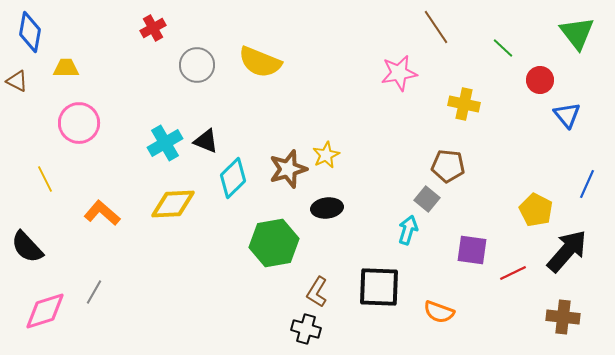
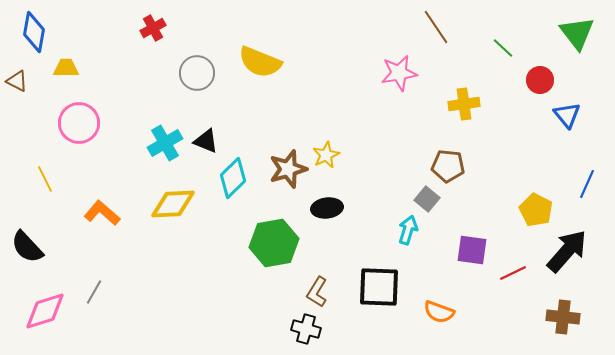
blue diamond: moved 4 px right
gray circle: moved 8 px down
yellow cross: rotated 20 degrees counterclockwise
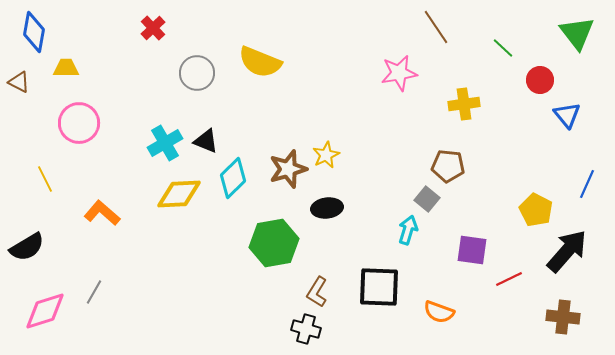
red cross: rotated 15 degrees counterclockwise
brown triangle: moved 2 px right, 1 px down
yellow diamond: moved 6 px right, 10 px up
black semicircle: rotated 78 degrees counterclockwise
red line: moved 4 px left, 6 px down
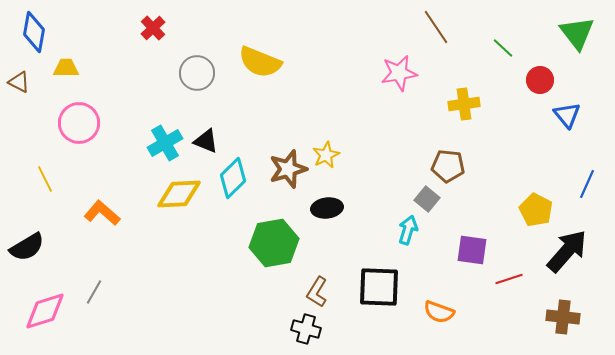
red line: rotated 8 degrees clockwise
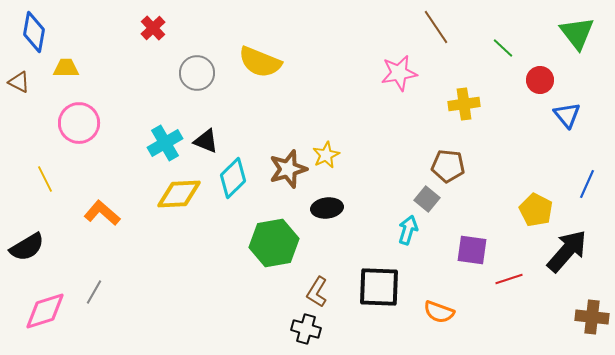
brown cross: moved 29 px right
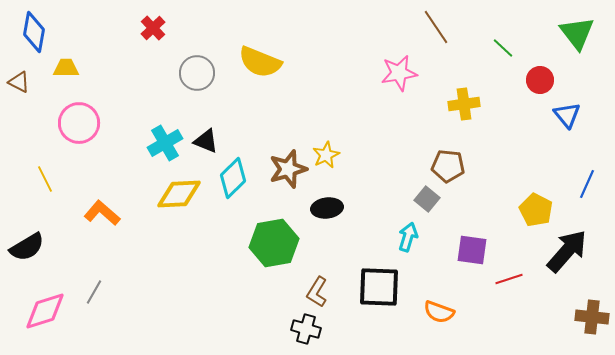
cyan arrow: moved 7 px down
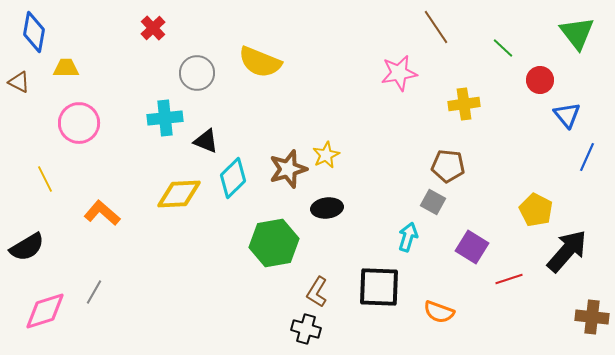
cyan cross: moved 25 px up; rotated 24 degrees clockwise
blue line: moved 27 px up
gray square: moved 6 px right, 3 px down; rotated 10 degrees counterclockwise
purple square: moved 3 px up; rotated 24 degrees clockwise
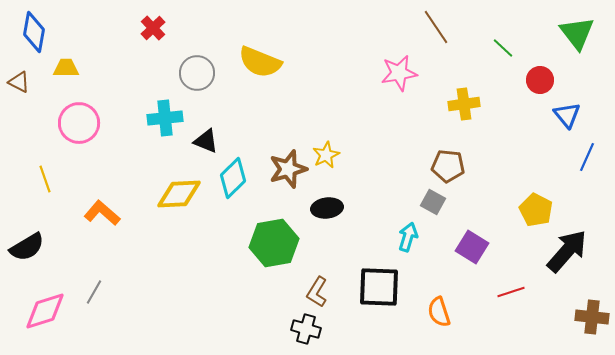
yellow line: rotated 8 degrees clockwise
red line: moved 2 px right, 13 px down
orange semicircle: rotated 52 degrees clockwise
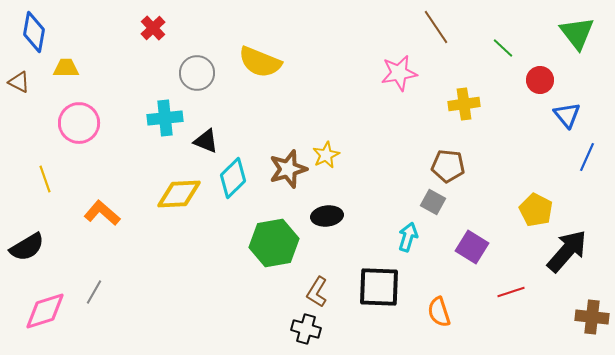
black ellipse: moved 8 px down
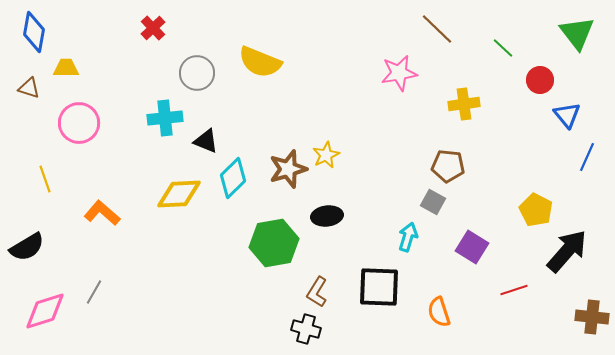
brown line: moved 1 px right, 2 px down; rotated 12 degrees counterclockwise
brown triangle: moved 10 px right, 6 px down; rotated 10 degrees counterclockwise
red line: moved 3 px right, 2 px up
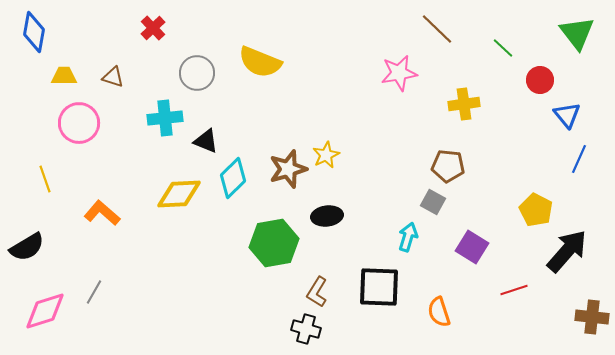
yellow trapezoid: moved 2 px left, 8 px down
brown triangle: moved 84 px right, 11 px up
blue line: moved 8 px left, 2 px down
